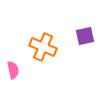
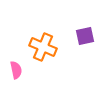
pink semicircle: moved 3 px right
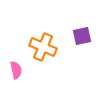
purple square: moved 3 px left
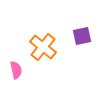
orange cross: rotated 16 degrees clockwise
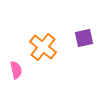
purple square: moved 2 px right, 2 px down
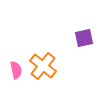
orange cross: moved 19 px down
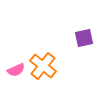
pink semicircle: rotated 78 degrees clockwise
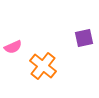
pink semicircle: moved 3 px left, 23 px up
